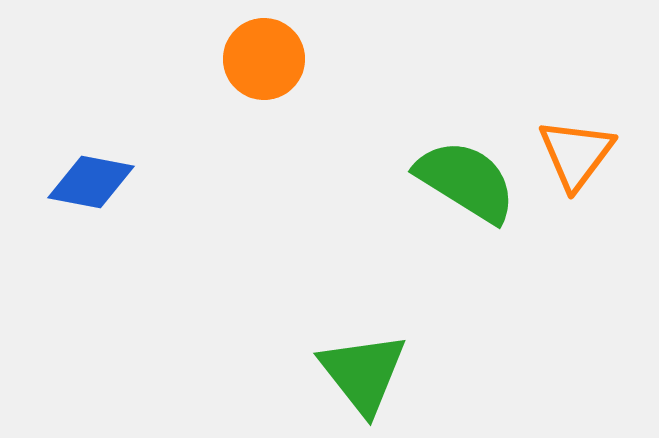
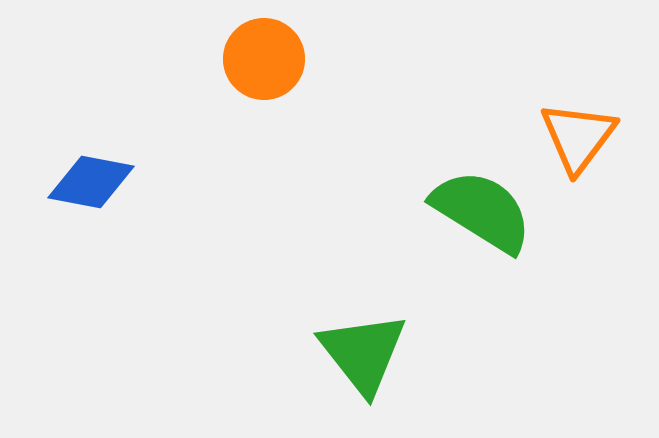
orange triangle: moved 2 px right, 17 px up
green semicircle: moved 16 px right, 30 px down
green triangle: moved 20 px up
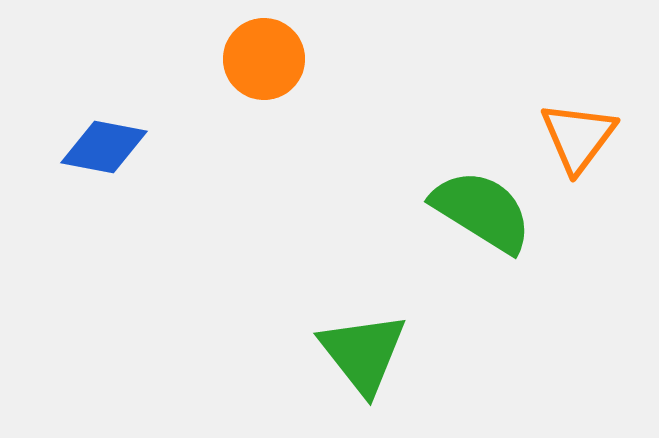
blue diamond: moved 13 px right, 35 px up
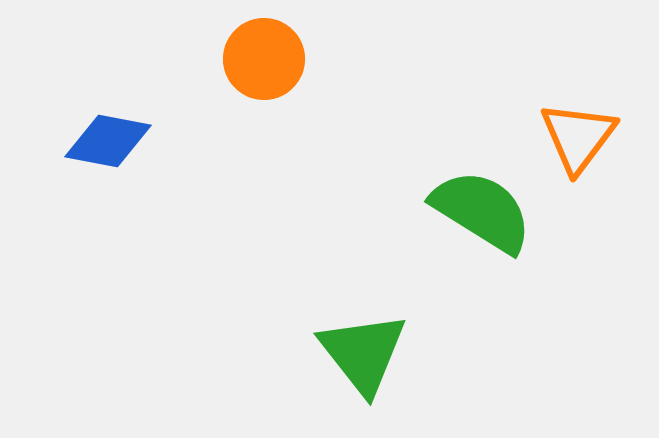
blue diamond: moved 4 px right, 6 px up
